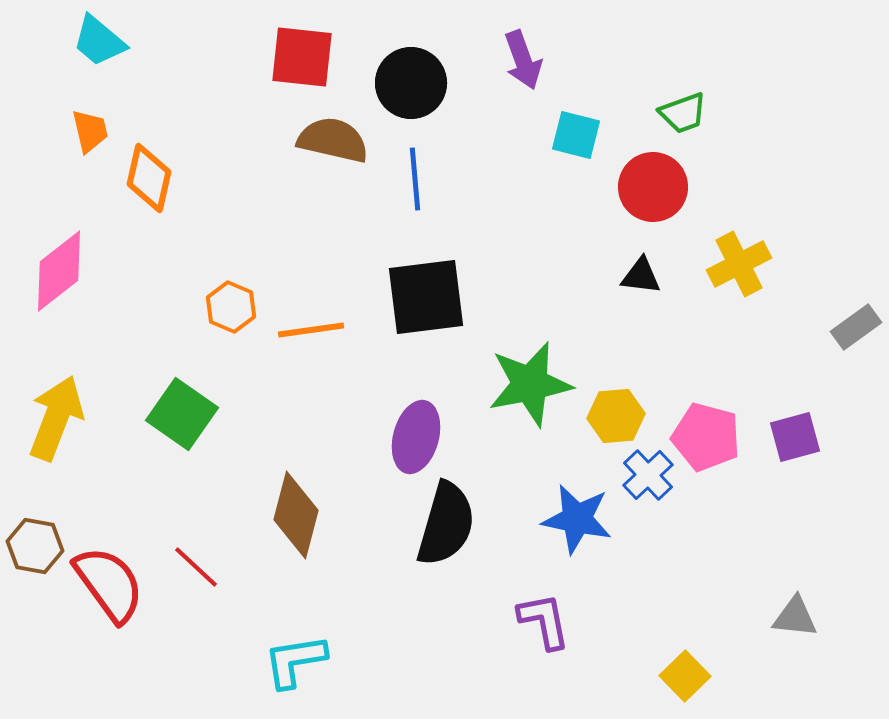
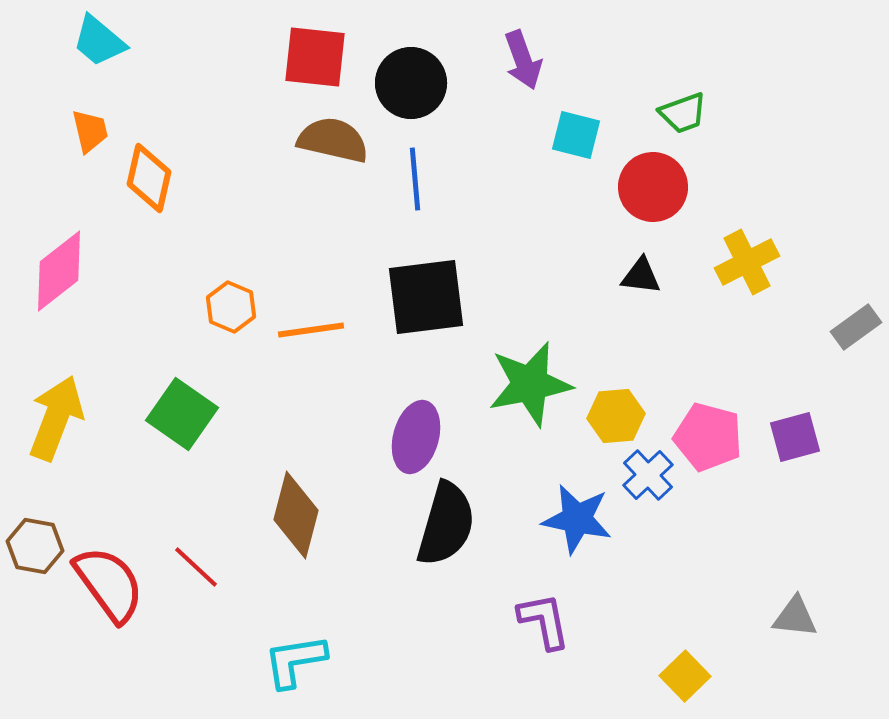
red square: moved 13 px right
yellow cross: moved 8 px right, 2 px up
pink pentagon: moved 2 px right
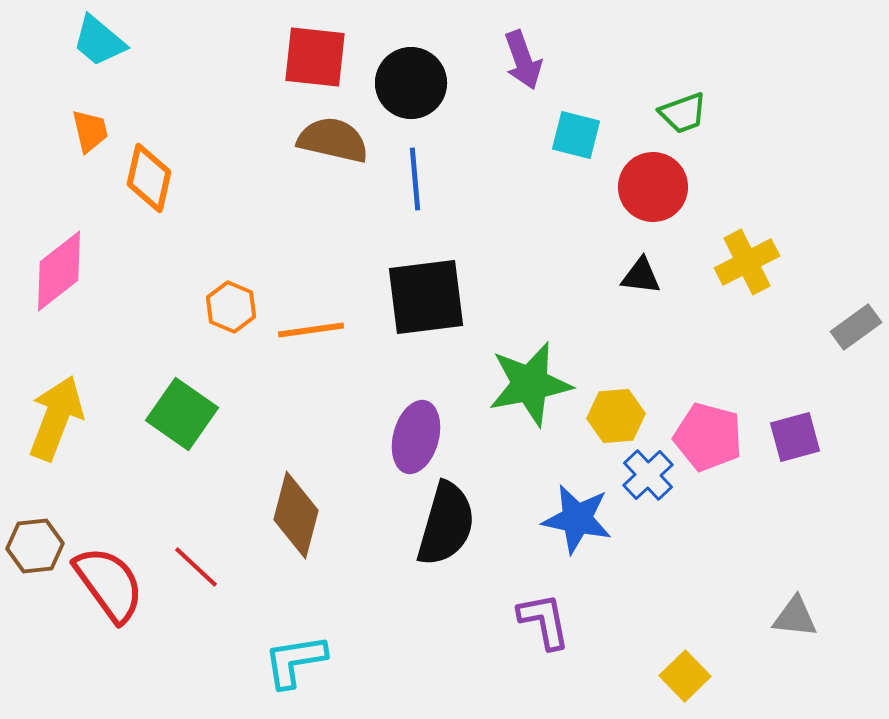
brown hexagon: rotated 16 degrees counterclockwise
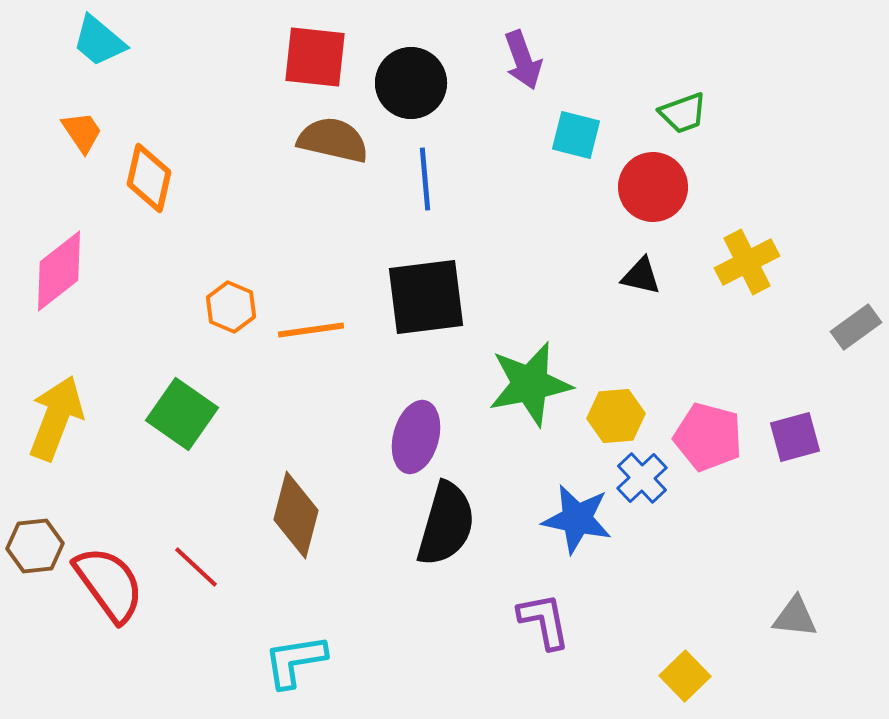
orange trapezoid: moved 8 px left, 1 px down; rotated 21 degrees counterclockwise
blue line: moved 10 px right
black triangle: rotated 6 degrees clockwise
blue cross: moved 6 px left, 3 px down
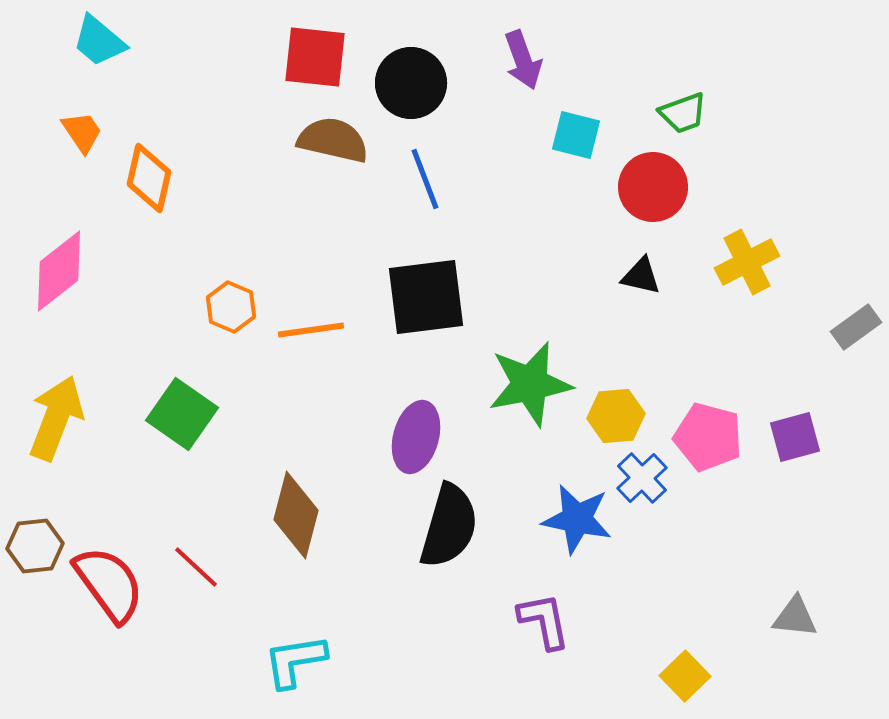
blue line: rotated 16 degrees counterclockwise
black semicircle: moved 3 px right, 2 px down
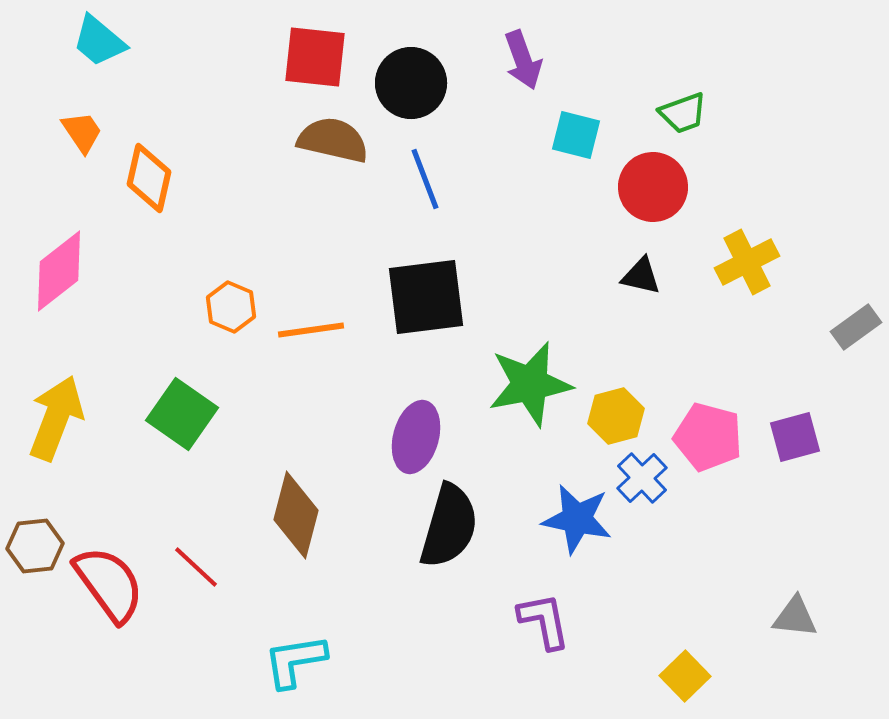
yellow hexagon: rotated 10 degrees counterclockwise
